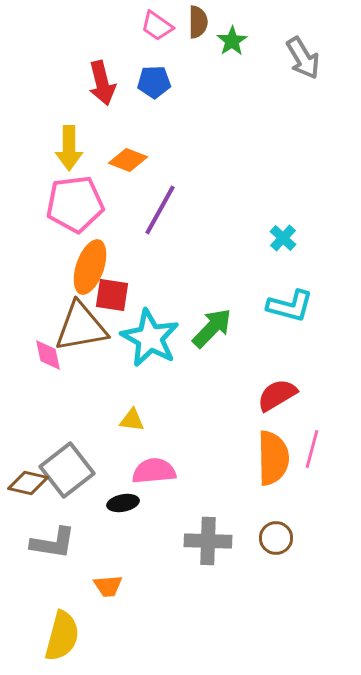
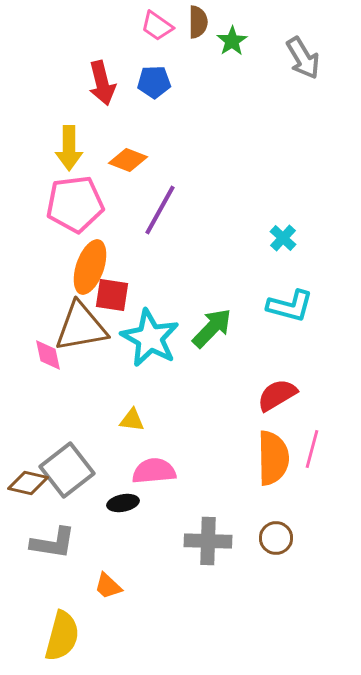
orange trapezoid: rotated 48 degrees clockwise
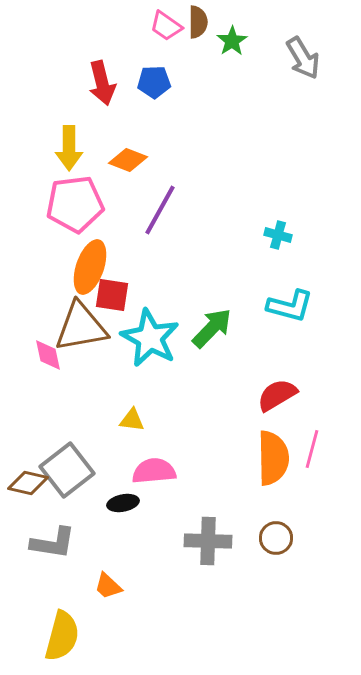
pink trapezoid: moved 9 px right
cyan cross: moved 5 px left, 3 px up; rotated 28 degrees counterclockwise
